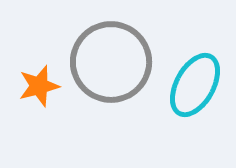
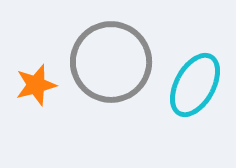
orange star: moved 3 px left, 1 px up
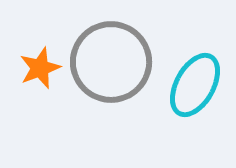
orange star: moved 4 px right, 17 px up; rotated 6 degrees counterclockwise
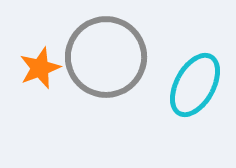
gray circle: moved 5 px left, 5 px up
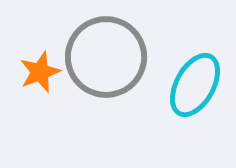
orange star: moved 4 px down
